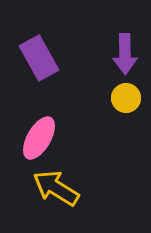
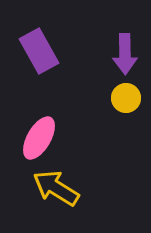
purple rectangle: moved 7 px up
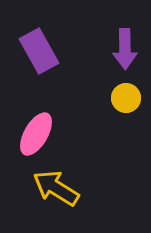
purple arrow: moved 5 px up
pink ellipse: moved 3 px left, 4 px up
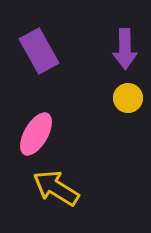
yellow circle: moved 2 px right
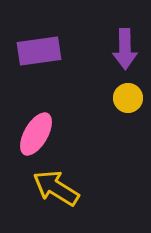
purple rectangle: rotated 69 degrees counterclockwise
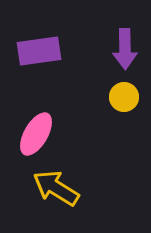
yellow circle: moved 4 px left, 1 px up
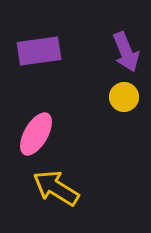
purple arrow: moved 1 px right, 3 px down; rotated 21 degrees counterclockwise
